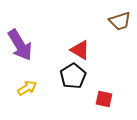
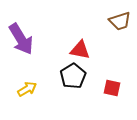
purple arrow: moved 1 px right, 6 px up
red triangle: rotated 20 degrees counterclockwise
yellow arrow: moved 1 px down
red square: moved 8 px right, 11 px up
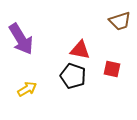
black pentagon: rotated 20 degrees counterclockwise
red square: moved 19 px up
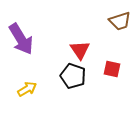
red triangle: rotated 45 degrees clockwise
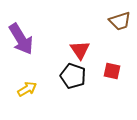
red square: moved 2 px down
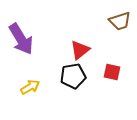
red triangle: rotated 25 degrees clockwise
red square: moved 1 px down
black pentagon: rotated 30 degrees counterclockwise
yellow arrow: moved 3 px right, 2 px up
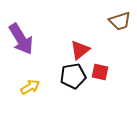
red square: moved 12 px left
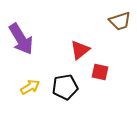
black pentagon: moved 8 px left, 11 px down
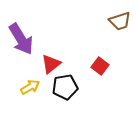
red triangle: moved 29 px left, 14 px down
red square: moved 6 px up; rotated 24 degrees clockwise
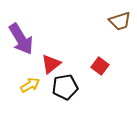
yellow arrow: moved 2 px up
